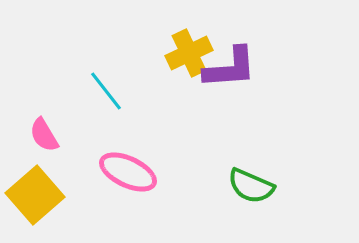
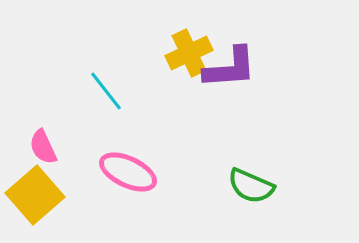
pink semicircle: moved 1 px left, 12 px down; rotated 6 degrees clockwise
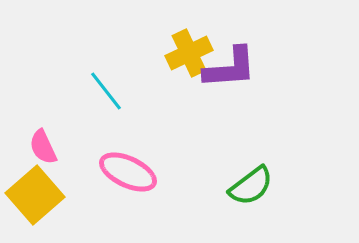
green semicircle: rotated 60 degrees counterclockwise
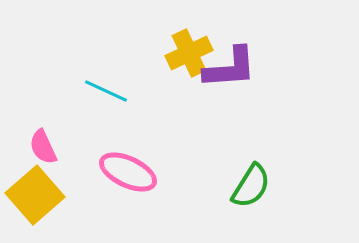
cyan line: rotated 27 degrees counterclockwise
green semicircle: rotated 21 degrees counterclockwise
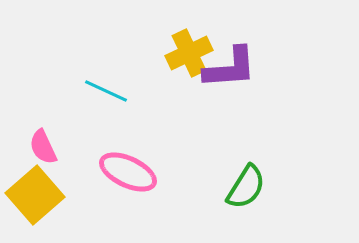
green semicircle: moved 5 px left, 1 px down
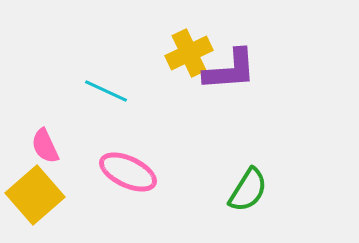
purple L-shape: moved 2 px down
pink semicircle: moved 2 px right, 1 px up
green semicircle: moved 2 px right, 3 px down
